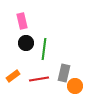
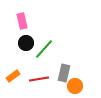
green line: rotated 35 degrees clockwise
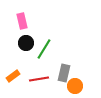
green line: rotated 10 degrees counterclockwise
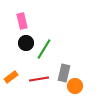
orange rectangle: moved 2 px left, 1 px down
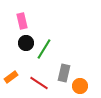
red line: moved 4 px down; rotated 42 degrees clockwise
orange circle: moved 5 px right
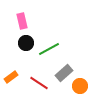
green line: moved 5 px right; rotated 30 degrees clockwise
gray rectangle: rotated 36 degrees clockwise
